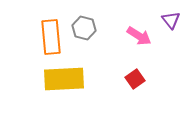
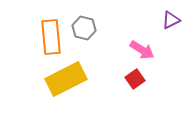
purple triangle: rotated 42 degrees clockwise
pink arrow: moved 3 px right, 14 px down
yellow rectangle: moved 2 px right; rotated 24 degrees counterclockwise
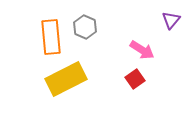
purple triangle: rotated 24 degrees counterclockwise
gray hexagon: moved 1 px right, 1 px up; rotated 10 degrees clockwise
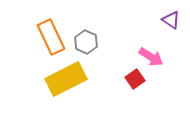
purple triangle: rotated 36 degrees counterclockwise
gray hexagon: moved 1 px right, 15 px down
orange rectangle: rotated 20 degrees counterclockwise
pink arrow: moved 9 px right, 7 px down
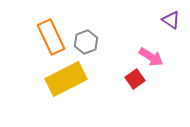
gray hexagon: rotated 15 degrees clockwise
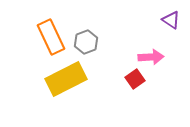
pink arrow: rotated 35 degrees counterclockwise
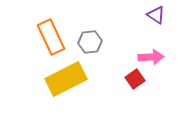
purple triangle: moved 15 px left, 5 px up
gray hexagon: moved 4 px right; rotated 15 degrees clockwise
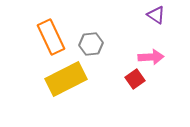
gray hexagon: moved 1 px right, 2 px down
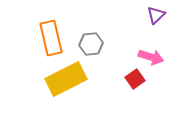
purple triangle: rotated 42 degrees clockwise
orange rectangle: moved 1 px down; rotated 12 degrees clockwise
pink arrow: rotated 20 degrees clockwise
